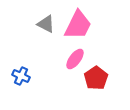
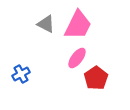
pink ellipse: moved 2 px right, 1 px up
blue cross: moved 2 px up; rotated 36 degrees clockwise
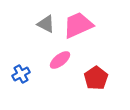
pink trapezoid: rotated 140 degrees counterclockwise
pink ellipse: moved 17 px left, 2 px down; rotated 15 degrees clockwise
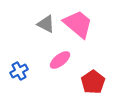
pink trapezoid: moved 1 px up; rotated 64 degrees clockwise
blue cross: moved 2 px left, 3 px up
red pentagon: moved 3 px left, 4 px down
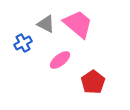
blue cross: moved 4 px right, 28 px up
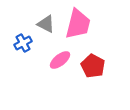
pink trapezoid: rotated 64 degrees clockwise
red pentagon: moved 16 px up; rotated 10 degrees counterclockwise
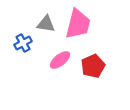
gray triangle: rotated 18 degrees counterclockwise
red pentagon: rotated 20 degrees clockwise
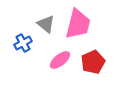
gray triangle: rotated 30 degrees clockwise
red pentagon: moved 4 px up
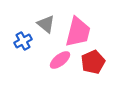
pink trapezoid: moved 8 px down
blue cross: moved 2 px up
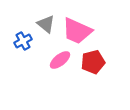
pink trapezoid: moved 1 px left, 1 px up; rotated 100 degrees clockwise
red pentagon: rotated 10 degrees clockwise
